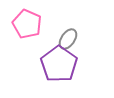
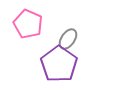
pink pentagon: moved 1 px right
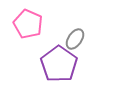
gray ellipse: moved 7 px right
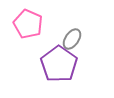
gray ellipse: moved 3 px left
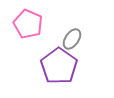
purple pentagon: moved 2 px down
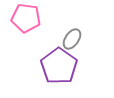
pink pentagon: moved 2 px left, 6 px up; rotated 16 degrees counterclockwise
